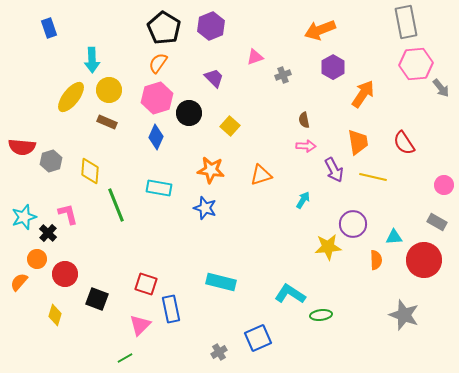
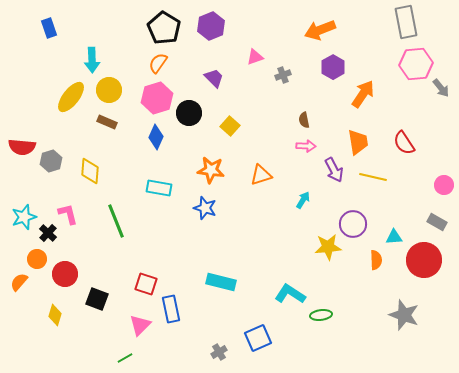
green line at (116, 205): moved 16 px down
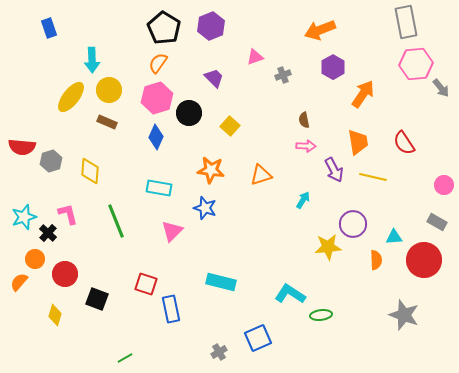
orange circle at (37, 259): moved 2 px left
pink triangle at (140, 325): moved 32 px right, 94 px up
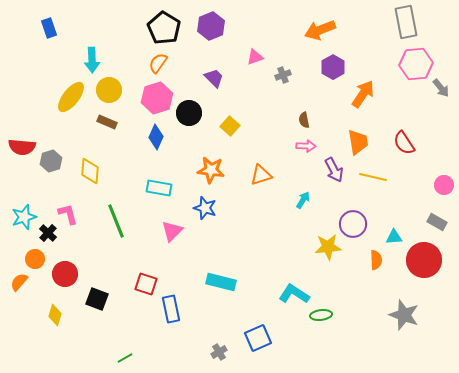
cyan L-shape at (290, 294): moved 4 px right
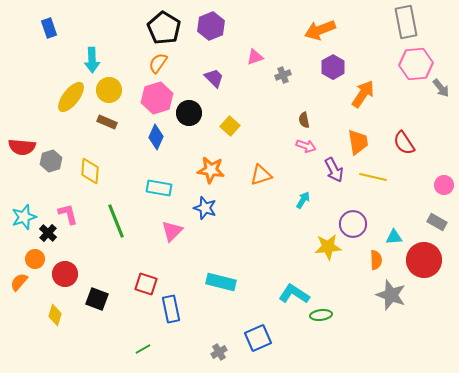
pink arrow at (306, 146): rotated 18 degrees clockwise
gray star at (404, 315): moved 13 px left, 20 px up
green line at (125, 358): moved 18 px right, 9 px up
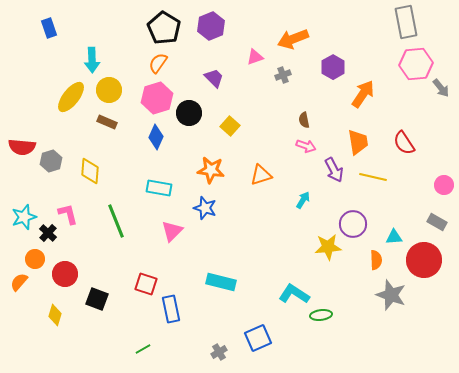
orange arrow at (320, 30): moved 27 px left, 9 px down
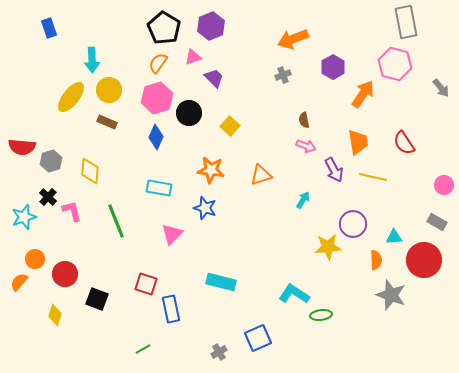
pink triangle at (255, 57): moved 62 px left
pink hexagon at (416, 64): moved 21 px left; rotated 20 degrees clockwise
pink L-shape at (68, 214): moved 4 px right, 3 px up
pink triangle at (172, 231): moved 3 px down
black cross at (48, 233): moved 36 px up
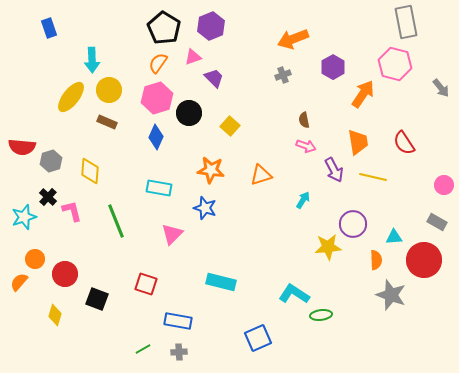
blue rectangle at (171, 309): moved 7 px right, 12 px down; rotated 68 degrees counterclockwise
gray cross at (219, 352): moved 40 px left; rotated 28 degrees clockwise
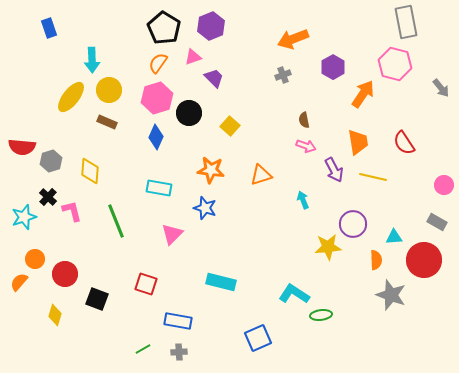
cyan arrow at (303, 200): rotated 54 degrees counterclockwise
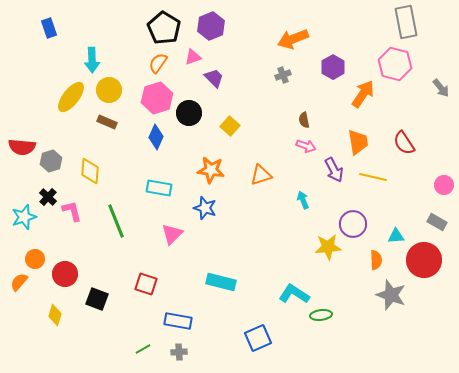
cyan triangle at (394, 237): moved 2 px right, 1 px up
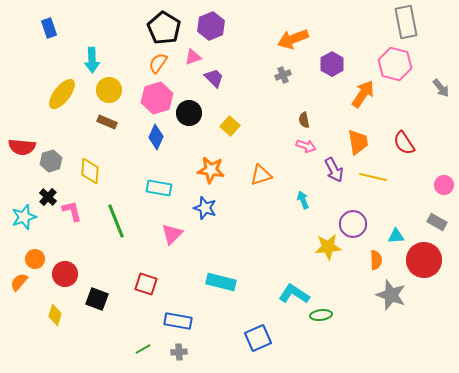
purple hexagon at (333, 67): moved 1 px left, 3 px up
yellow ellipse at (71, 97): moved 9 px left, 3 px up
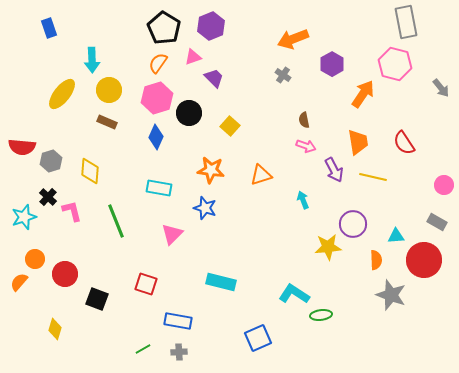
gray cross at (283, 75): rotated 35 degrees counterclockwise
yellow diamond at (55, 315): moved 14 px down
